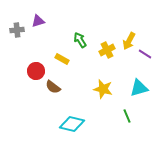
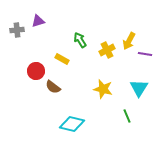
purple line: rotated 24 degrees counterclockwise
cyan triangle: rotated 42 degrees counterclockwise
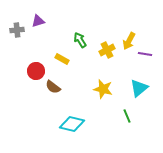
cyan triangle: rotated 18 degrees clockwise
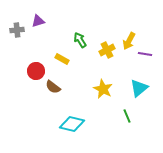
yellow star: rotated 12 degrees clockwise
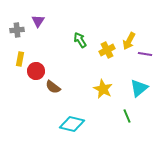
purple triangle: rotated 40 degrees counterclockwise
yellow rectangle: moved 42 px left; rotated 72 degrees clockwise
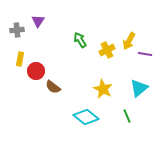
cyan diamond: moved 14 px right, 7 px up; rotated 25 degrees clockwise
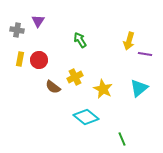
gray cross: rotated 16 degrees clockwise
yellow arrow: rotated 12 degrees counterclockwise
yellow cross: moved 32 px left, 27 px down
red circle: moved 3 px right, 11 px up
green line: moved 5 px left, 23 px down
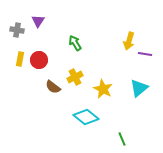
green arrow: moved 5 px left, 3 px down
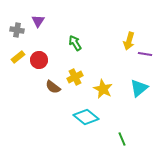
yellow rectangle: moved 2 px left, 2 px up; rotated 40 degrees clockwise
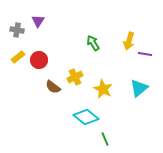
green arrow: moved 18 px right
green line: moved 17 px left
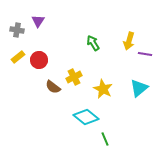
yellow cross: moved 1 px left
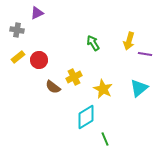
purple triangle: moved 1 px left, 8 px up; rotated 32 degrees clockwise
cyan diamond: rotated 70 degrees counterclockwise
